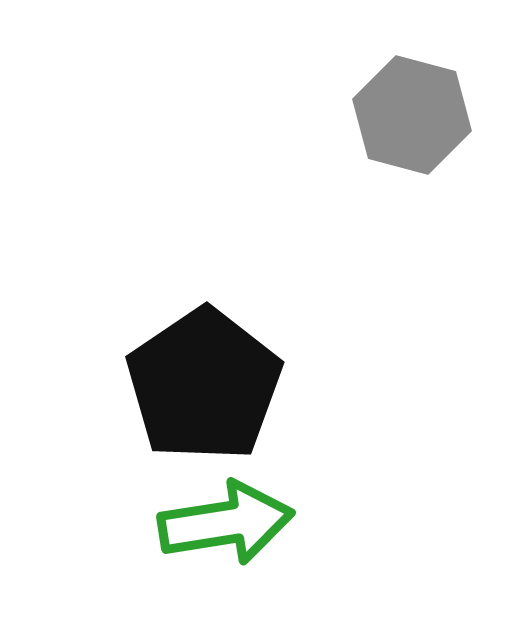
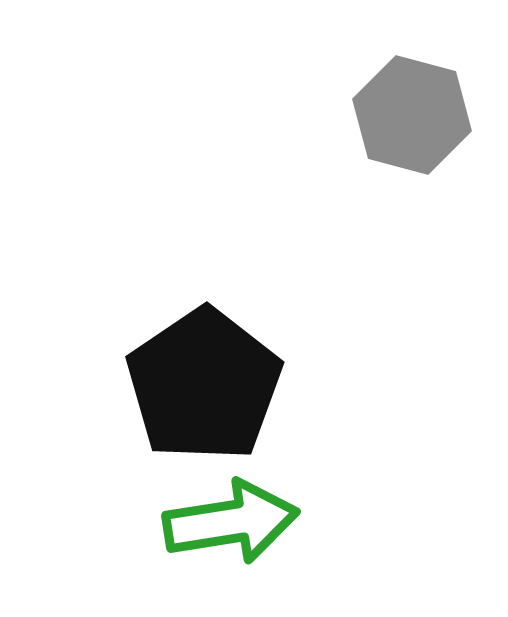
green arrow: moved 5 px right, 1 px up
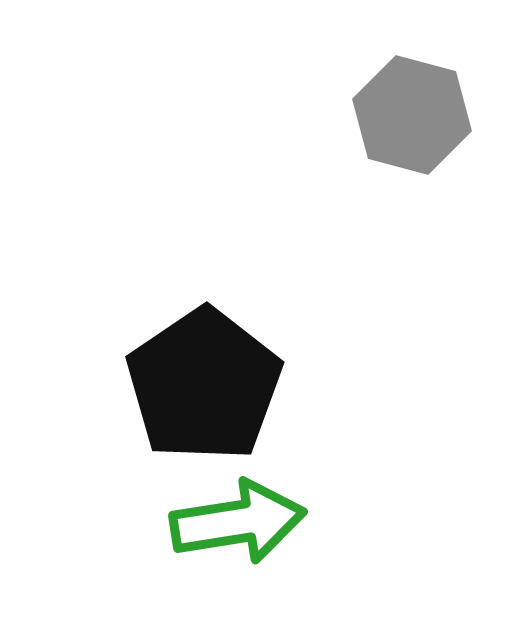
green arrow: moved 7 px right
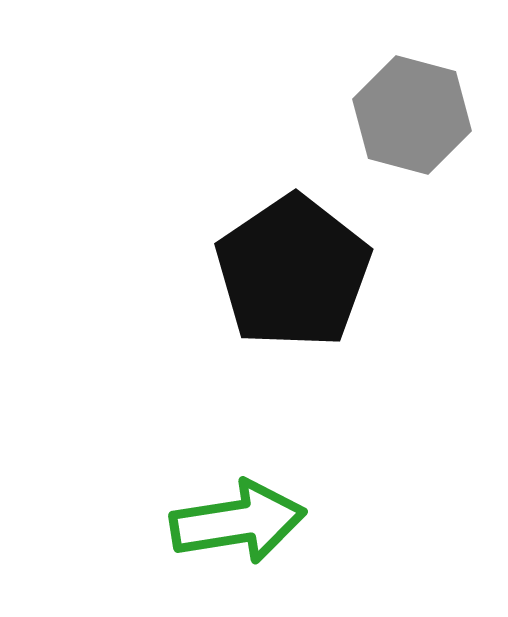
black pentagon: moved 89 px right, 113 px up
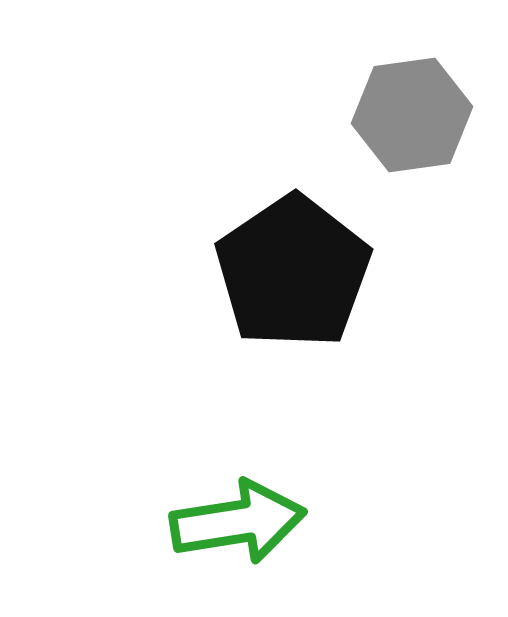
gray hexagon: rotated 23 degrees counterclockwise
